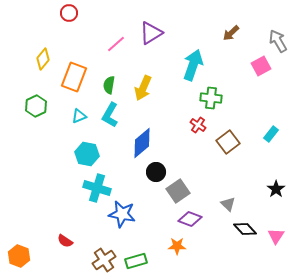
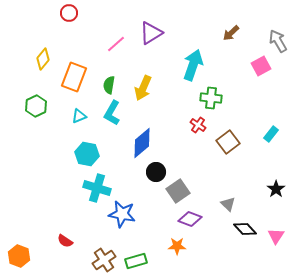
cyan L-shape: moved 2 px right, 2 px up
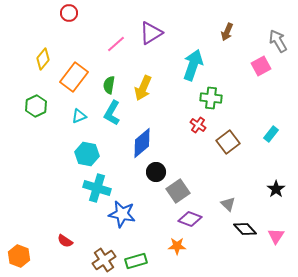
brown arrow: moved 4 px left, 1 px up; rotated 24 degrees counterclockwise
orange rectangle: rotated 16 degrees clockwise
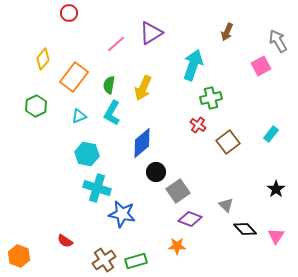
green cross: rotated 20 degrees counterclockwise
gray triangle: moved 2 px left, 1 px down
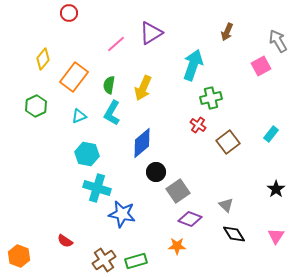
black diamond: moved 11 px left, 5 px down; rotated 10 degrees clockwise
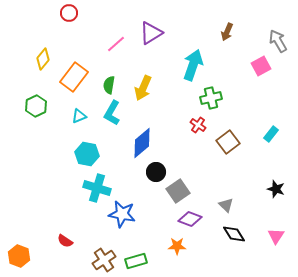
black star: rotated 18 degrees counterclockwise
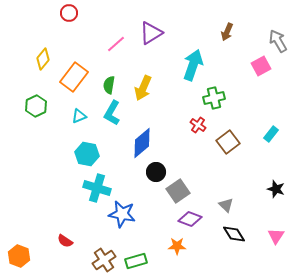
green cross: moved 3 px right
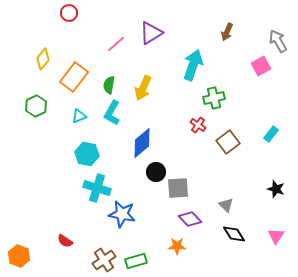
gray square: moved 3 px up; rotated 30 degrees clockwise
purple diamond: rotated 25 degrees clockwise
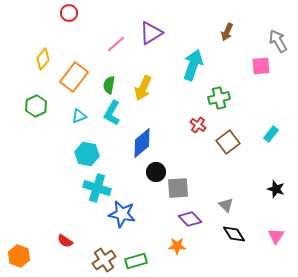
pink square: rotated 24 degrees clockwise
green cross: moved 5 px right
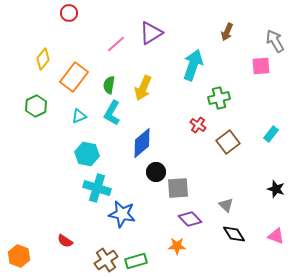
gray arrow: moved 3 px left
pink triangle: rotated 42 degrees counterclockwise
brown cross: moved 2 px right
